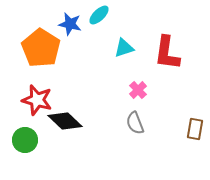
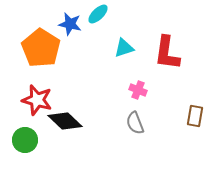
cyan ellipse: moved 1 px left, 1 px up
pink cross: rotated 24 degrees counterclockwise
brown rectangle: moved 13 px up
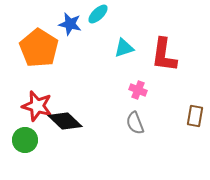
orange pentagon: moved 2 px left
red L-shape: moved 3 px left, 2 px down
red star: moved 6 px down
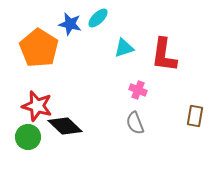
cyan ellipse: moved 4 px down
black diamond: moved 5 px down
green circle: moved 3 px right, 3 px up
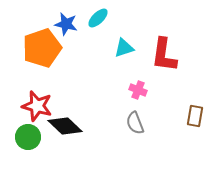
blue star: moved 4 px left
orange pentagon: moved 3 px right; rotated 21 degrees clockwise
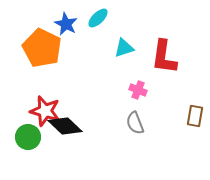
blue star: rotated 15 degrees clockwise
orange pentagon: rotated 27 degrees counterclockwise
red L-shape: moved 2 px down
red star: moved 8 px right, 5 px down
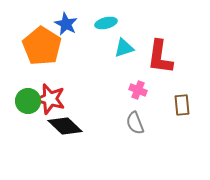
cyan ellipse: moved 8 px right, 5 px down; rotated 30 degrees clockwise
orange pentagon: moved 2 px up; rotated 6 degrees clockwise
red L-shape: moved 4 px left
red star: moved 5 px right, 12 px up
brown rectangle: moved 13 px left, 11 px up; rotated 15 degrees counterclockwise
green circle: moved 36 px up
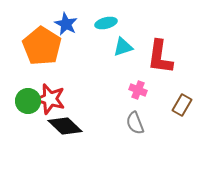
cyan triangle: moved 1 px left, 1 px up
brown rectangle: rotated 35 degrees clockwise
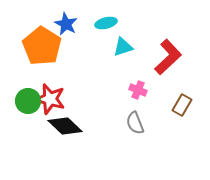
red L-shape: moved 8 px right; rotated 141 degrees counterclockwise
